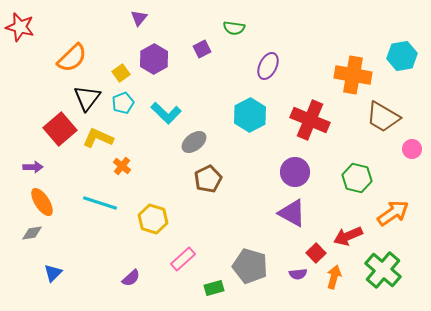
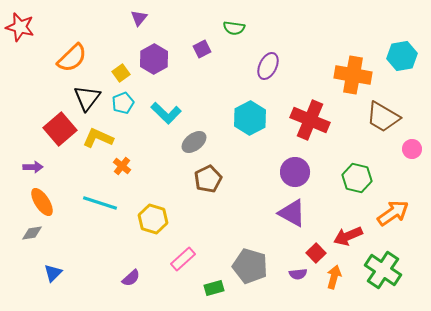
cyan hexagon at (250, 115): moved 3 px down
green cross at (383, 270): rotated 6 degrees counterclockwise
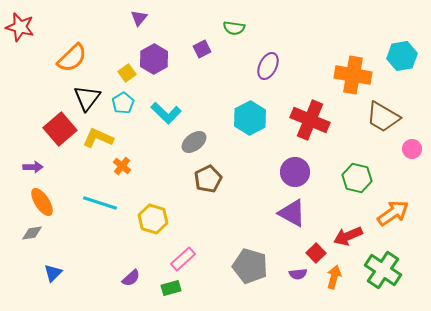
yellow square at (121, 73): moved 6 px right
cyan pentagon at (123, 103): rotated 10 degrees counterclockwise
green rectangle at (214, 288): moved 43 px left
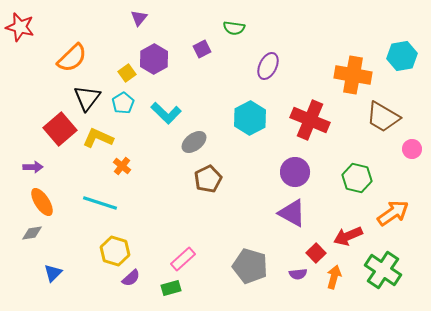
yellow hexagon at (153, 219): moved 38 px left, 32 px down
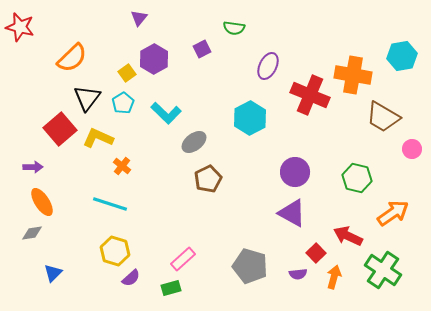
red cross at (310, 120): moved 25 px up
cyan line at (100, 203): moved 10 px right, 1 px down
red arrow at (348, 236): rotated 48 degrees clockwise
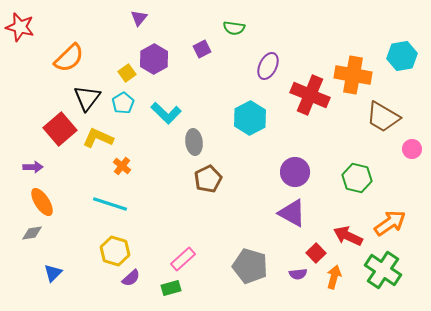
orange semicircle at (72, 58): moved 3 px left
gray ellipse at (194, 142): rotated 60 degrees counterclockwise
orange arrow at (393, 213): moved 3 px left, 10 px down
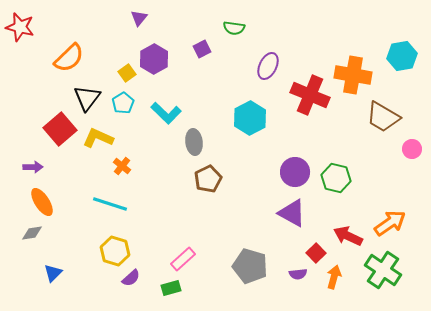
green hexagon at (357, 178): moved 21 px left
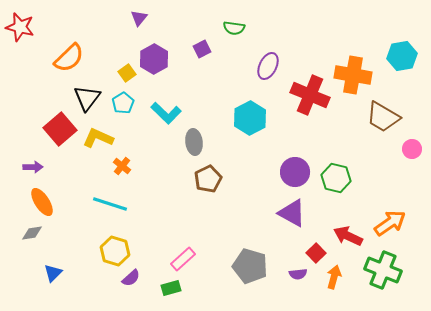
green cross at (383, 270): rotated 12 degrees counterclockwise
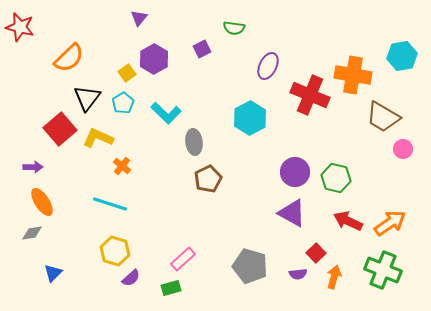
pink circle at (412, 149): moved 9 px left
red arrow at (348, 236): moved 15 px up
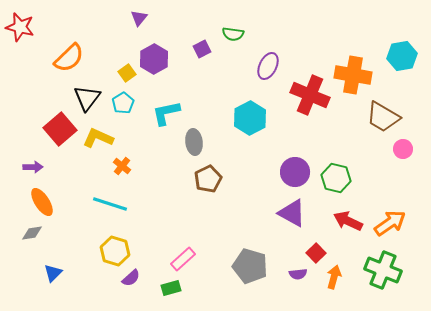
green semicircle at (234, 28): moved 1 px left, 6 px down
cyan L-shape at (166, 113): rotated 124 degrees clockwise
